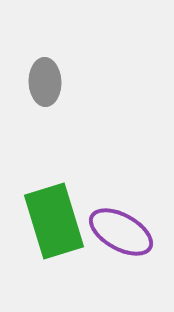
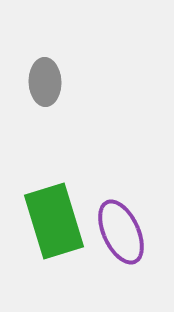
purple ellipse: rotated 36 degrees clockwise
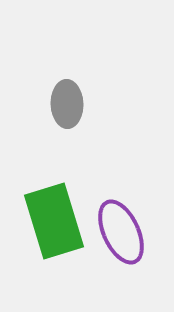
gray ellipse: moved 22 px right, 22 px down
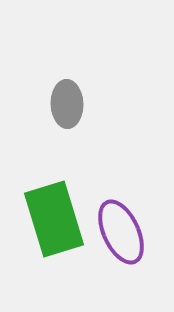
green rectangle: moved 2 px up
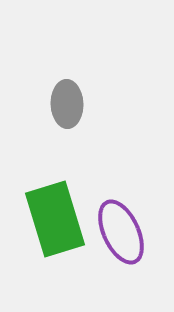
green rectangle: moved 1 px right
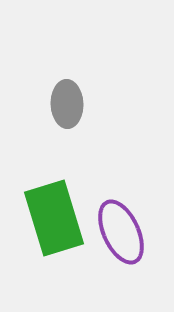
green rectangle: moved 1 px left, 1 px up
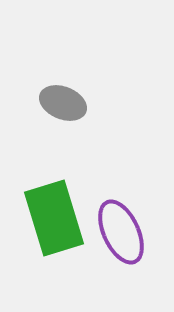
gray ellipse: moved 4 px left, 1 px up; rotated 66 degrees counterclockwise
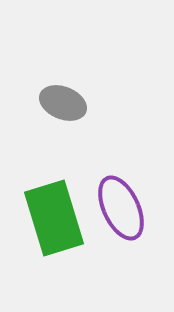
purple ellipse: moved 24 px up
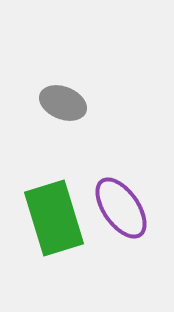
purple ellipse: rotated 10 degrees counterclockwise
